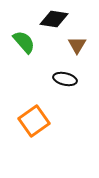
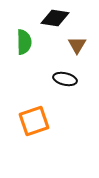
black diamond: moved 1 px right, 1 px up
green semicircle: rotated 40 degrees clockwise
orange square: rotated 16 degrees clockwise
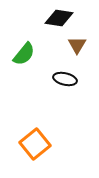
black diamond: moved 4 px right
green semicircle: moved 12 px down; rotated 40 degrees clockwise
orange square: moved 1 px right, 23 px down; rotated 20 degrees counterclockwise
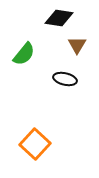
orange square: rotated 8 degrees counterclockwise
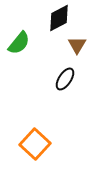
black diamond: rotated 36 degrees counterclockwise
green semicircle: moved 5 px left, 11 px up
black ellipse: rotated 70 degrees counterclockwise
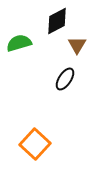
black diamond: moved 2 px left, 3 px down
green semicircle: rotated 145 degrees counterclockwise
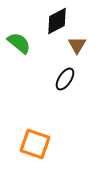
green semicircle: rotated 55 degrees clockwise
orange square: rotated 24 degrees counterclockwise
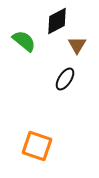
green semicircle: moved 5 px right, 2 px up
orange square: moved 2 px right, 2 px down
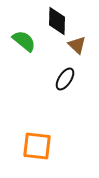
black diamond: rotated 60 degrees counterclockwise
brown triangle: rotated 18 degrees counterclockwise
orange square: rotated 12 degrees counterclockwise
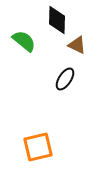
black diamond: moved 1 px up
brown triangle: rotated 18 degrees counterclockwise
orange square: moved 1 px right, 1 px down; rotated 20 degrees counterclockwise
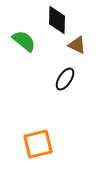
orange square: moved 3 px up
